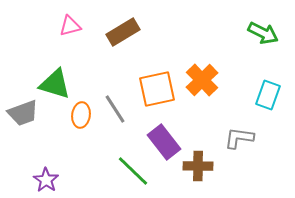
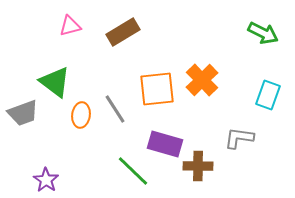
green triangle: moved 2 px up; rotated 20 degrees clockwise
orange square: rotated 6 degrees clockwise
purple rectangle: moved 1 px right, 2 px down; rotated 36 degrees counterclockwise
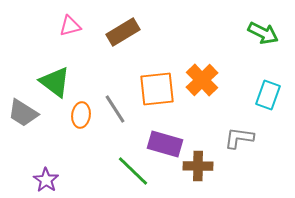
gray trapezoid: rotated 52 degrees clockwise
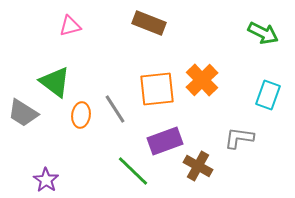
brown rectangle: moved 26 px right, 9 px up; rotated 52 degrees clockwise
purple rectangle: moved 3 px up; rotated 36 degrees counterclockwise
brown cross: rotated 28 degrees clockwise
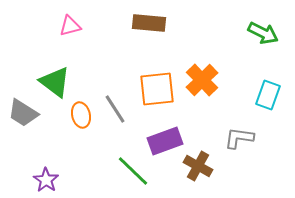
brown rectangle: rotated 16 degrees counterclockwise
orange ellipse: rotated 20 degrees counterclockwise
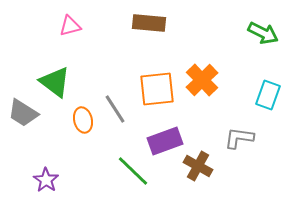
orange ellipse: moved 2 px right, 5 px down
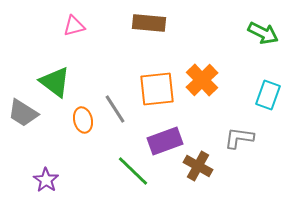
pink triangle: moved 4 px right
